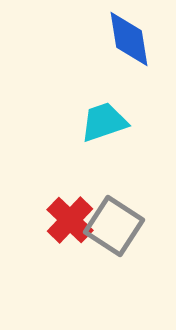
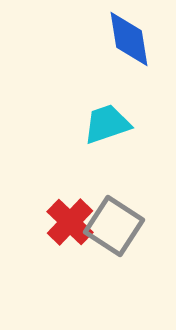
cyan trapezoid: moved 3 px right, 2 px down
red cross: moved 2 px down
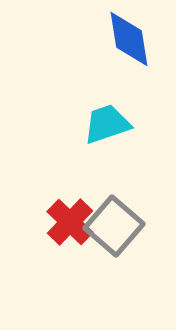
gray square: rotated 8 degrees clockwise
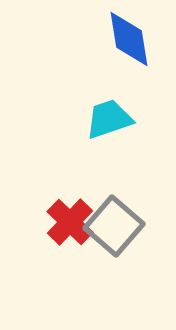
cyan trapezoid: moved 2 px right, 5 px up
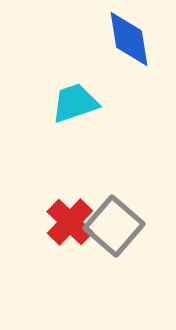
cyan trapezoid: moved 34 px left, 16 px up
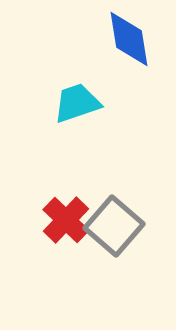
cyan trapezoid: moved 2 px right
red cross: moved 4 px left, 2 px up
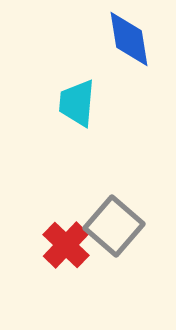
cyan trapezoid: rotated 66 degrees counterclockwise
red cross: moved 25 px down
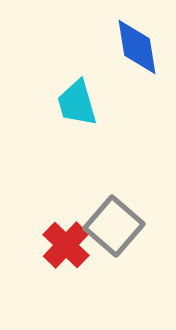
blue diamond: moved 8 px right, 8 px down
cyan trapezoid: rotated 21 degrees counterclockwise
